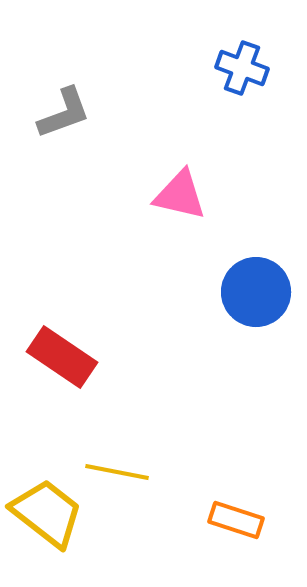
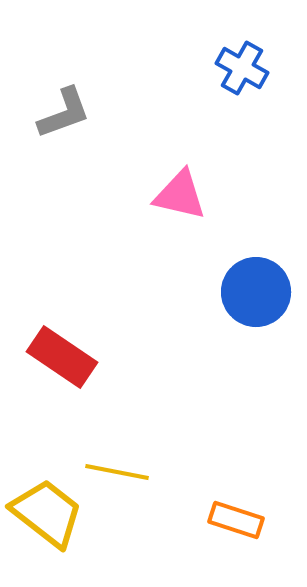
blue cross: rotated 9 degrees clockwise
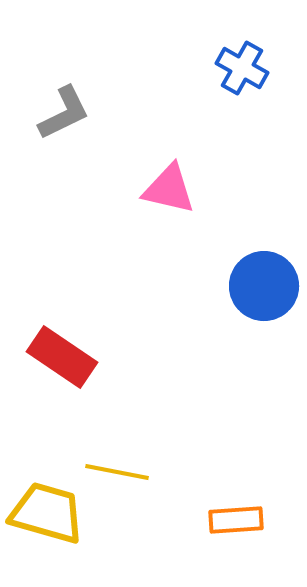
gray L-shape: rotated 6 degrees counterclockwise
pink triangle: moved 11 px left, 6 px up
blue circle: moved 8 px right, 6 px up
yellow trapezoid: rotated 22 degrees counterclockwise
orange rectangle: rotated 22 degrees counterclockwise
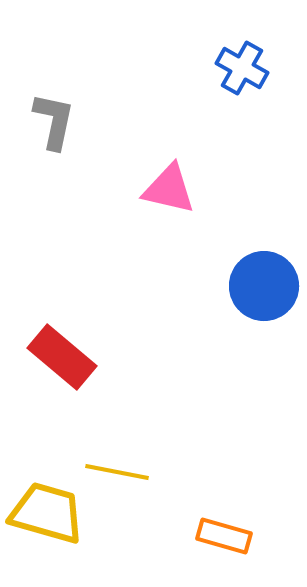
gray L-shape: moved 10 px left, 8 px down; rotated 52 degrees counterclockwise
red rectangle: rotated 6 degrees clockwise
orange rectangle: moved 12 px left, 16 px down; rotated 20 degrees clockwise
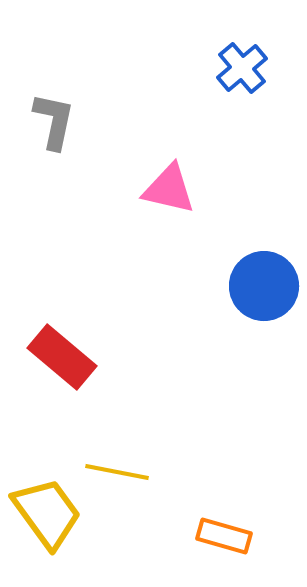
blue cross: rotated 21 degrees clockwise
yellow trapezoid: rotated 38 degrees clockwise
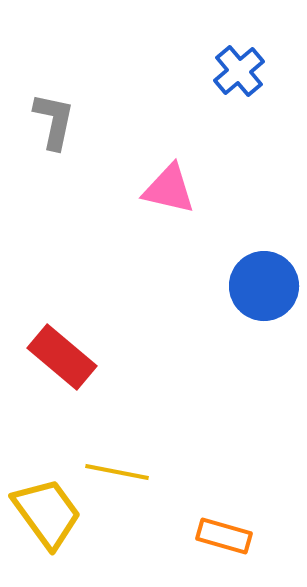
blue cross: moved 3 px left, 3 px down
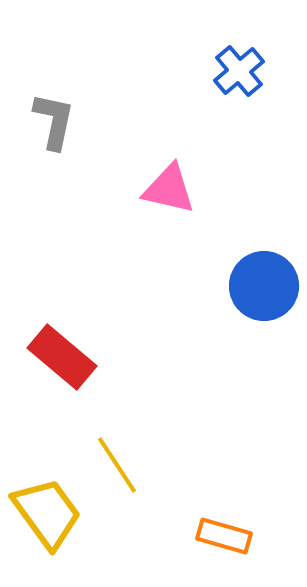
yellow line: moved 7 px up; rotated 46 degrees clockwise
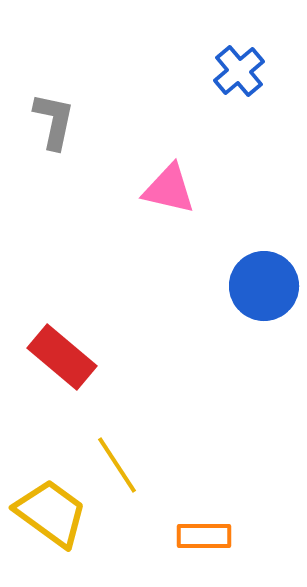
yellow trapezoid: moved 4 px right; rotated 18 degrees counterclockwise
orange rectangle: moved 20 px left; rotated 16 degrees counterclockwise
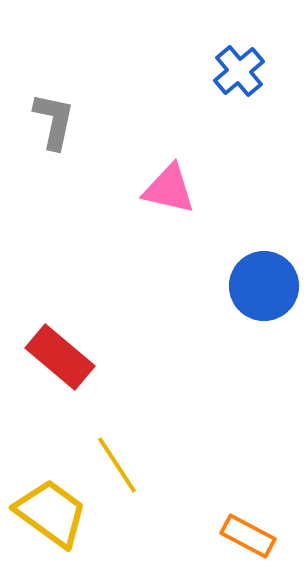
red rectangle: moved 2 px left
orange rectangle: moved 44 px right; rotated 28 degrees clockwise
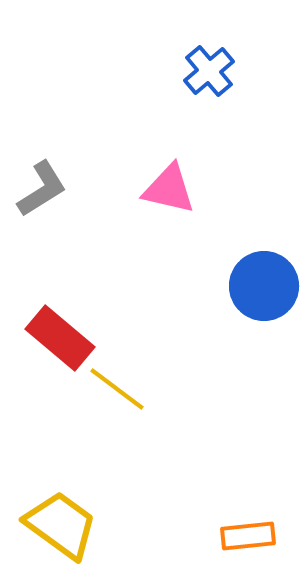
blue cross: moved 30 px left
gray L-shape: moved 12 px left, 68 px down; rotated 46 degrees clockwise
red rectangle: moved 19 px up
yellow line: moved 76 px up; rotated 20 degrees counterclockwise
yellow trapezoid: moved 10 px right, 12 px down
orange rectangle: rotated 34 degrees counterclockwise
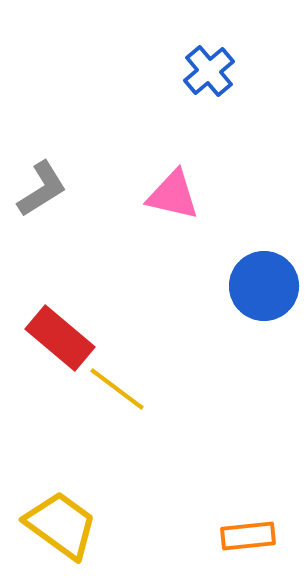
pink triangle: moved 4 px right, 6 px down
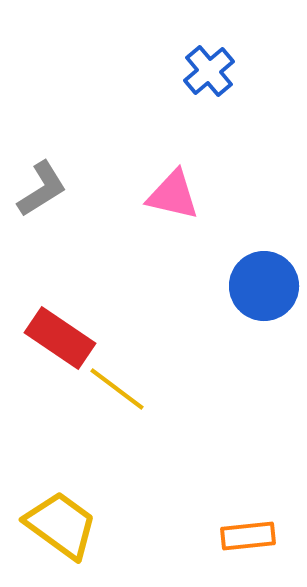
red rectangle: rotated 6 degrees counterclockwise
